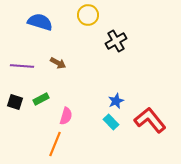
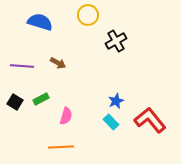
black square: rotated 14 degrees clockwise
orange line: moved 6 px right, 3 px down; rotated 65 degrees clockwise
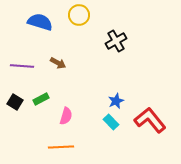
yellow circle: moved 9 px left
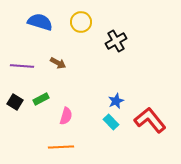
yellow circle: moved 2 px right, 7 px down
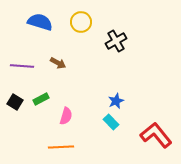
red L-shape: moved 6 px right, 15 px down
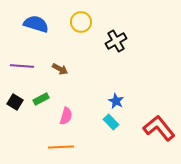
blue semicircle: moved 4 px left, 2 px down
brown arrow: moved 2 px right, 6 px down
blue star: rotated 21 degrees counterclockwise
red L-shape: moved 3 px right, 7 px up
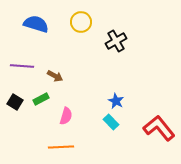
brown arrow: moved 5 px left, 7 px down
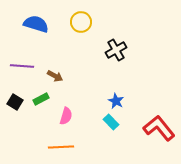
black cross: moved 9 px down
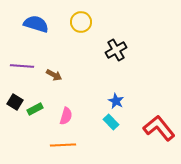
brown arrow: moved 1 px left, 1 px up
green rectangle: moved 6 px left, 10 px down
orange line: moved 2 px right, 2 px up
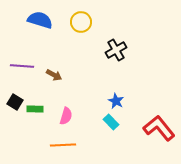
blue semicircle: moved 4 px right, 4 px up
green rectangle: rotated 28 degrees clockwise
